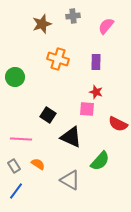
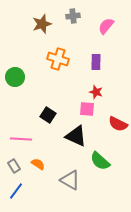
black triangle: moved 5 px right, 1 px up
green semicircle: rotated 90 degrees clockwise
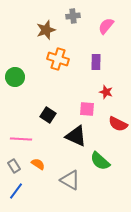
brown star: moved 4 px right, 6 px down
red star: moved 10 px right
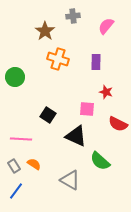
brown star: moved 1 px left, 1 px down; rotated 18 degrees counterclockwise
orange semicircle: moved 4 px left
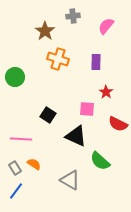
red star: rotated 16 degrees clockwise
gray rectangle: moved 1 px right, 2 px down
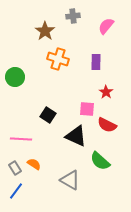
red semicircle: moved 11 px left, 1 px down
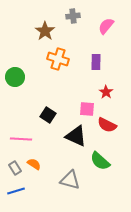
gray triangle: rotated 15 degrees counterclockwise
blue line: rotated 36 degrees clockwise
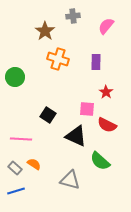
gray rectangle: rotated 16 degrees counterclockwise
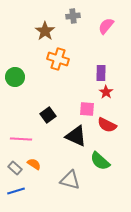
purple rectangle: moved 5 px right, 11 px down
black square: rotated 21 degrees clockwise
